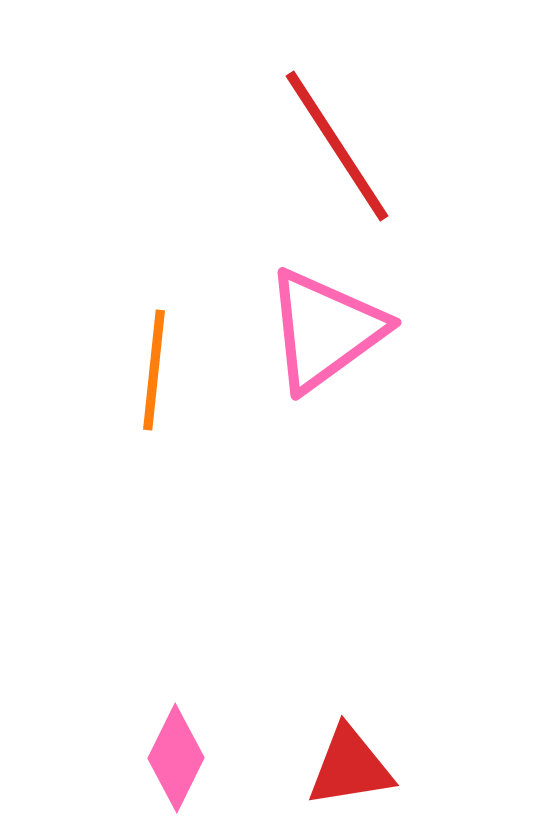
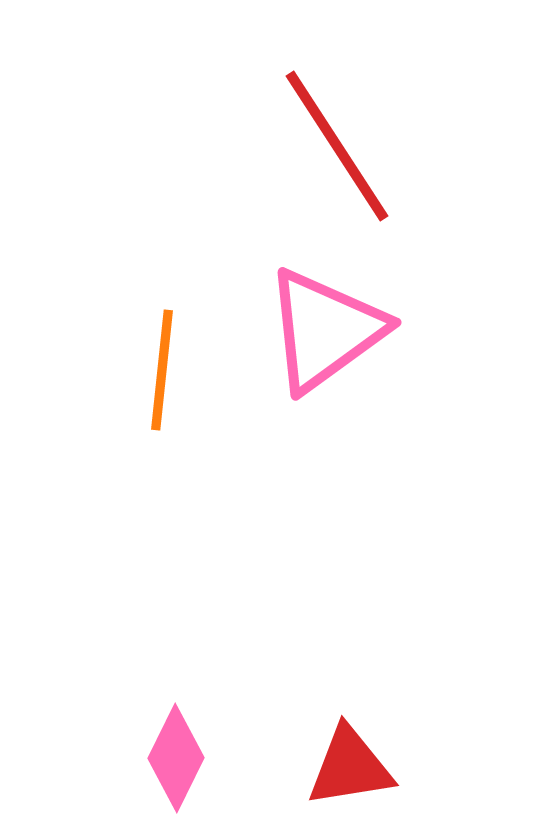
orange line: moved 8 px right
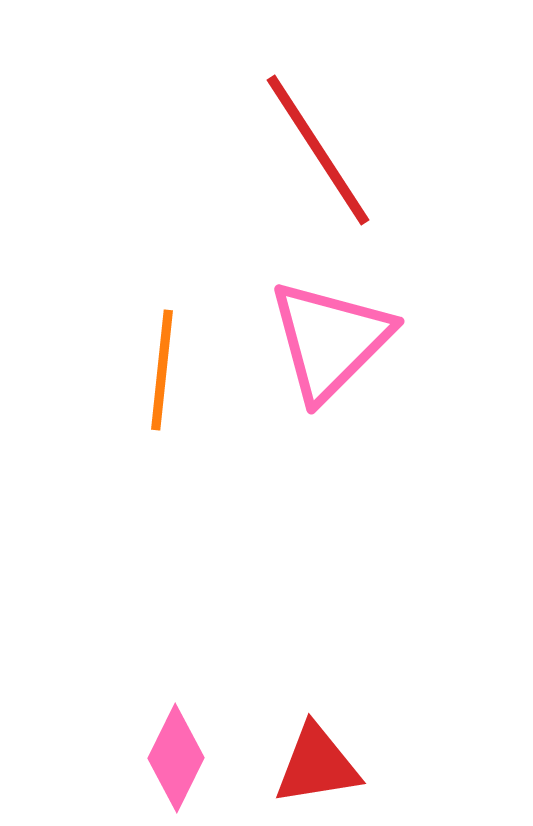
red line: moved 19 px left, 4 px down
pink triangle: moved 5 px right, 10 px down; rotated 9 degrees counterclockwise
red triangle: moved 33 px left, 2 px up
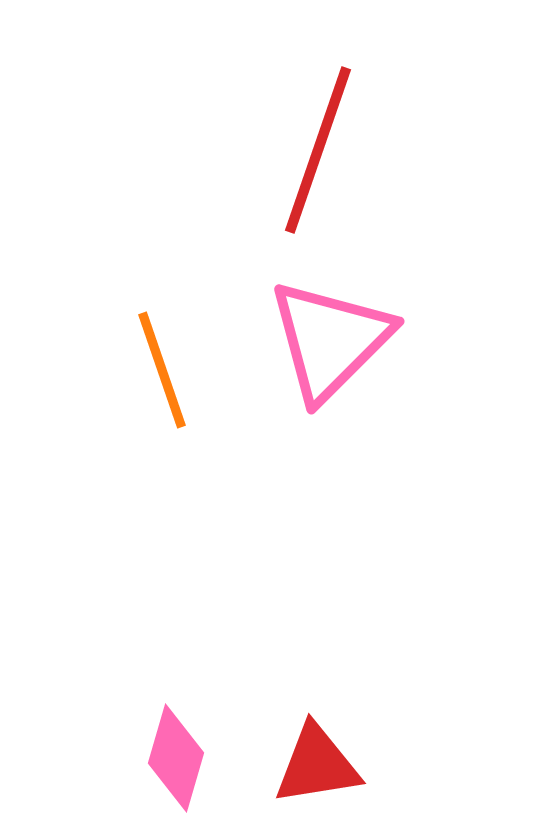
red line: rotated 52 degrees clockwise
orange line: rotated 25 degrees counterclockwise
pink diamond: rotated 10 degrees counterclockwise
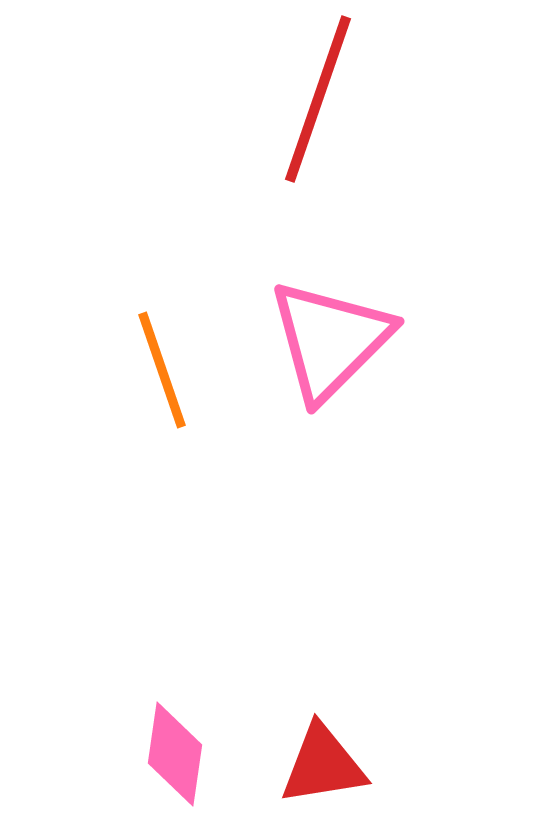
red line: moved 51 px up
pink diamond: moved 1 px left, 4 px up; rotated 8 degrees counterclockwise
red triangle: moved 6 px right
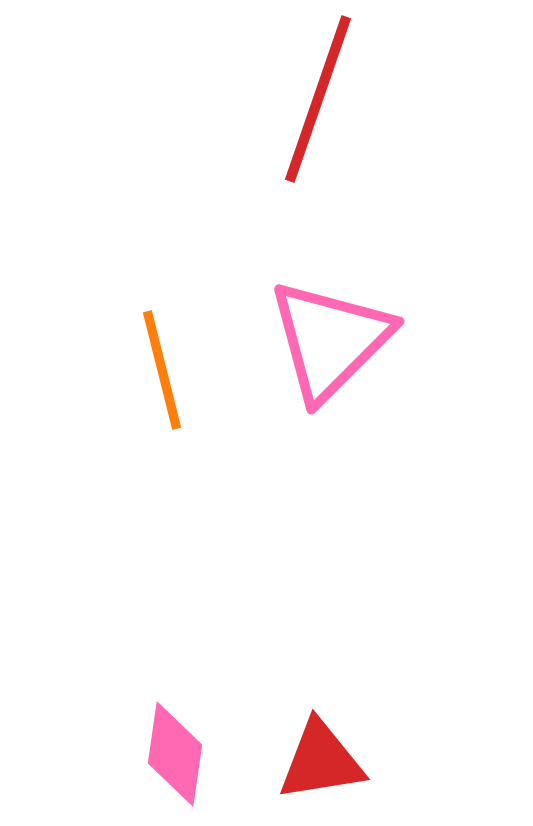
orange line: rotated 5 degrees clockwise
red triangle: moved 2 px left, 4 px up
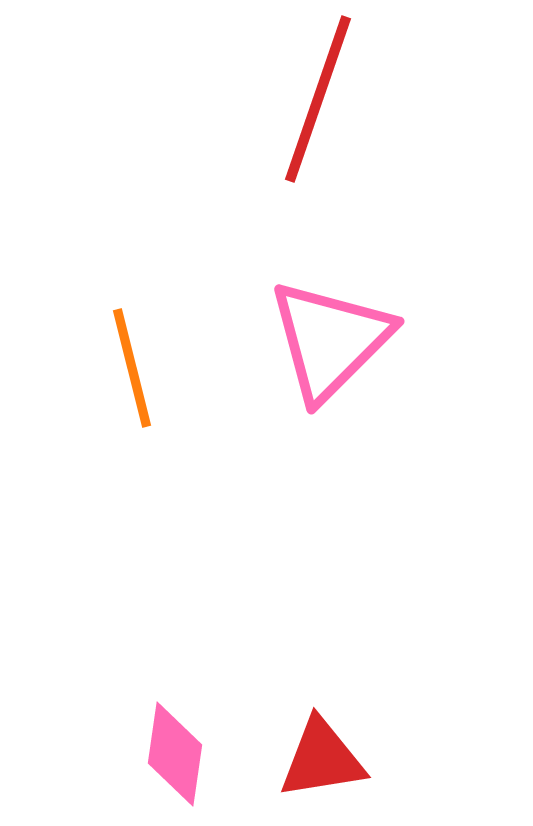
orange line: moved 30 px left, 2 px up
red triangle: moved 1 px right, 2 px up
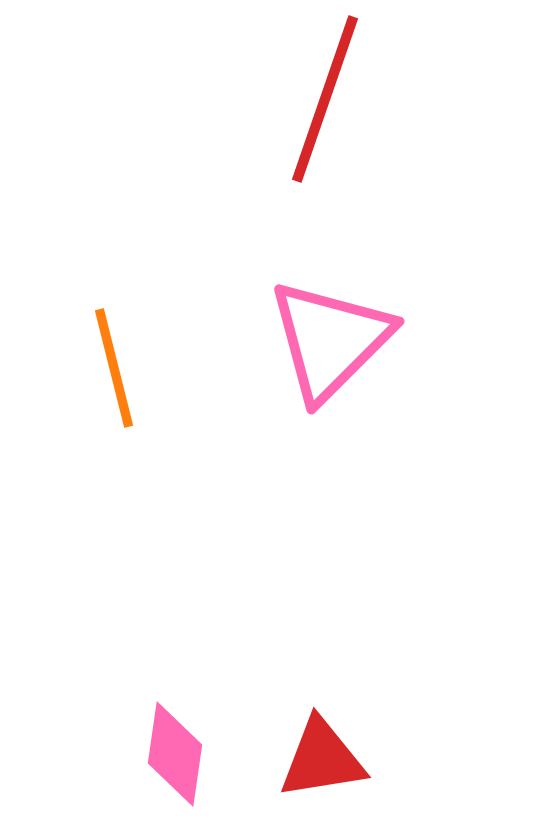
red line: moved 7 px right
orange line: moved 18 px left
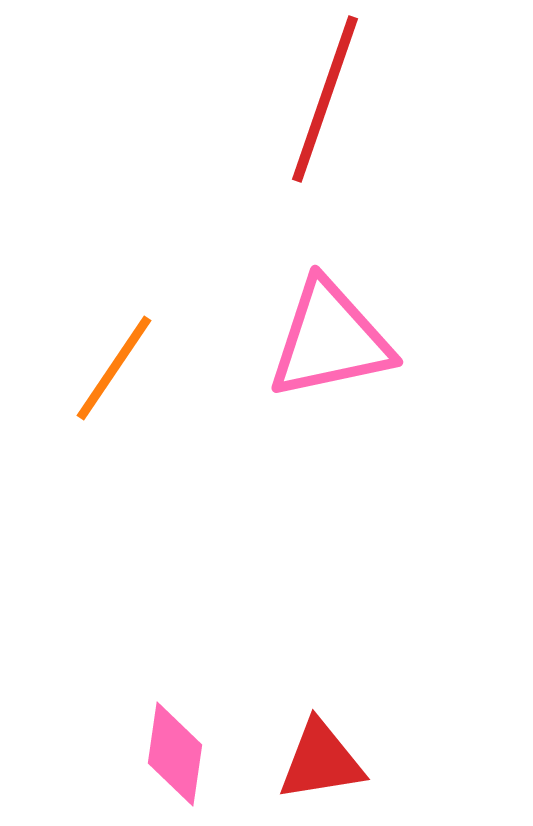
pink triangle: rotated 33 degrees clockwise
orange line: rotated 48 degrees clockwise
red triangle: moved 1 px left, 2 px down
